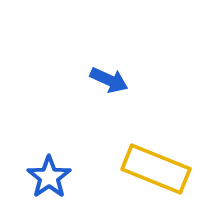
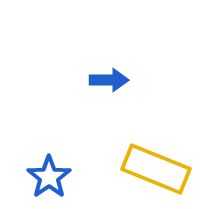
blue arrow: rotated 24 degrees counterclockwise
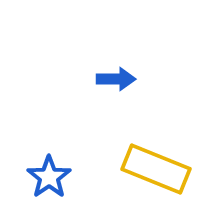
blue arrow: moved 7 px right, 1 px up
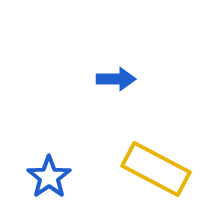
yellow rectangle: rotated 6 degrees clockwise
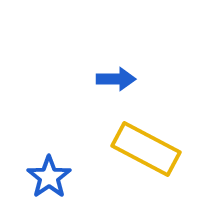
yellow rectangle: moved 10 px left, 20 px up
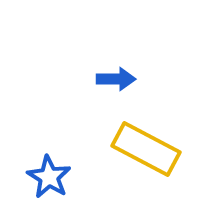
blue star: rotated 6 degrees counterclockwise
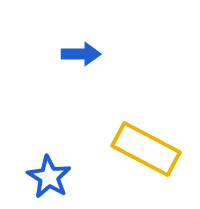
blue arrow: moved 35 px left, 25 px up
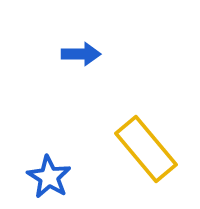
yellow rectangle: rotated 22 degrees clockwise
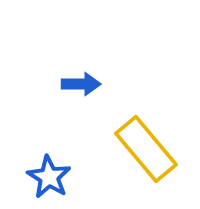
blue arrow: moved 30 px down
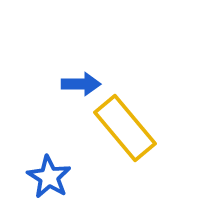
yellow rectangle: moved 21 px left, 21 px up
